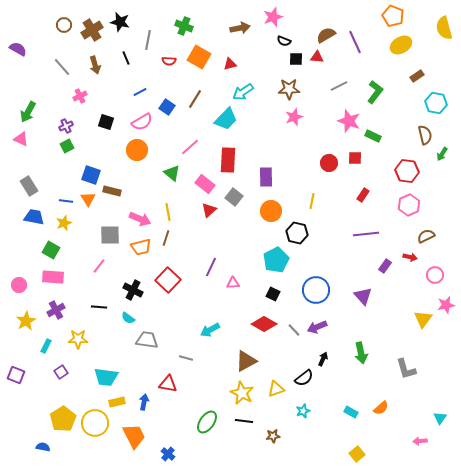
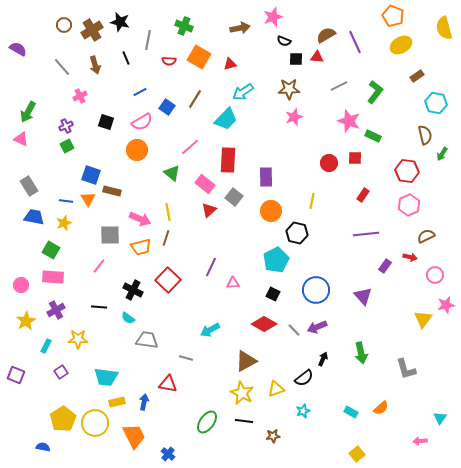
pink circle at (19, 285): moved 2 px right
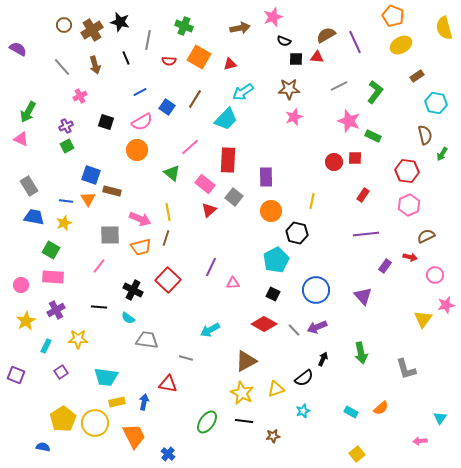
red circle at (329, 163): moved 5 px right, 1 px up
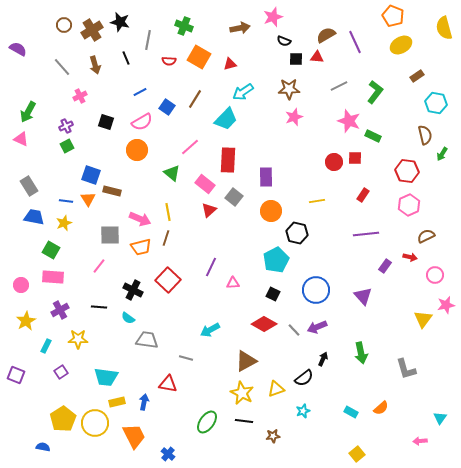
yellow line at (312, 201): moved 5 px right; rotated 70 degrees clockwise
purple cross at (56, 310): moved 4 px right
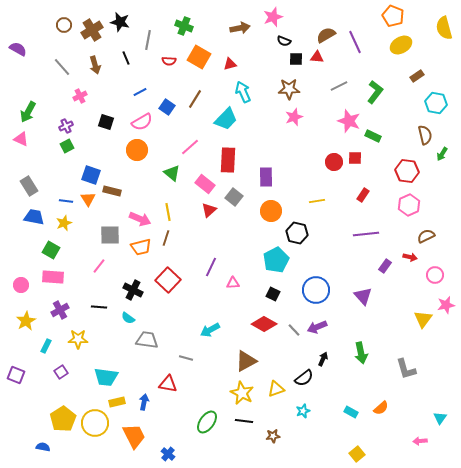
cyan arrow at (243, 92): rotated 100 degrees clockwise
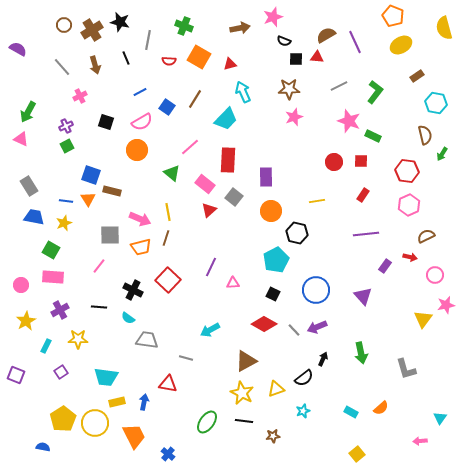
red square at (355, 158): moved 6 px right, 3 px down
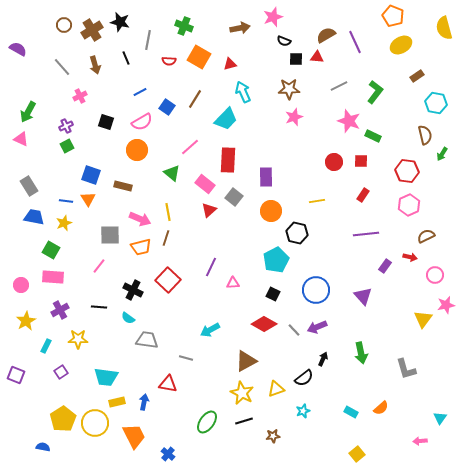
brown rectangle at (112, 191): moved 11 px right, 5 px up
black line at (244, 421): rotated 24 degrees counterclockwise
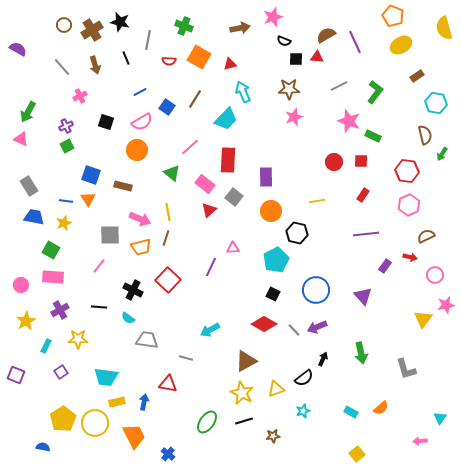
pink triangle at (233, 283): moved 35 px up
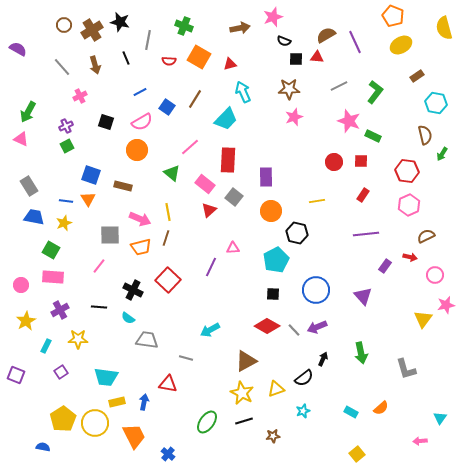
black square at (273, 294): rotated 24 degrees counterclockwise
red diamond at (264, 324): moved 3 px right, 2 px down
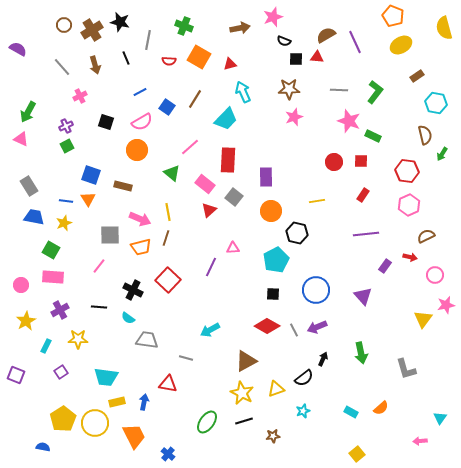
gray line at (339, 86): moved 4 px down; rotated 30 degrees clockwise
gray line at (294, 330): rotated 16 degrees clockwise
